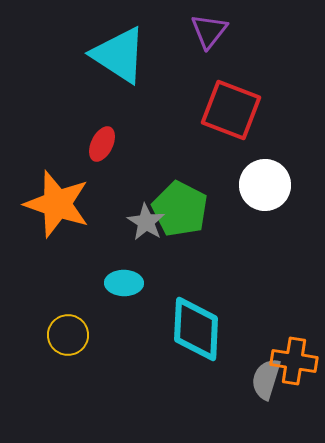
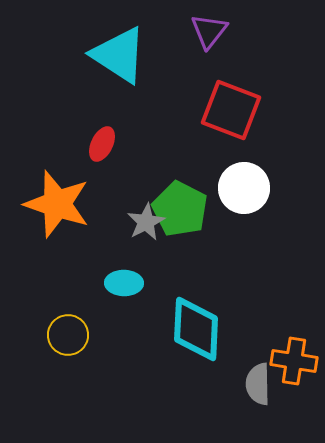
white circle: moved 21 px left, 3 px down
gray star: rotated 12 degrees clockwise
gray semicircle: moved 8 px left, 5 px down; rotated 18 degrees counterclockwise
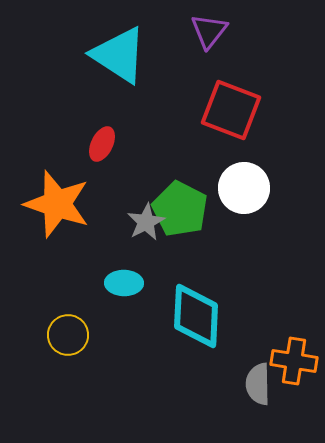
cyan diamond: moved 13 px up
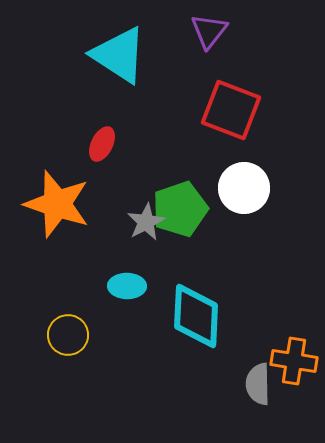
green pentagon: rotated 26 degrees clockwise
cyan ellipse: moved 3 px right, 3 px down
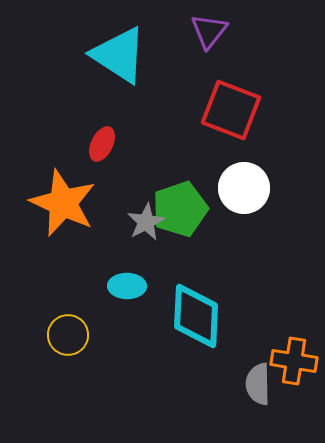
orange star: moved 6 px right, 1 px up; rotated 6 degrees clockwise
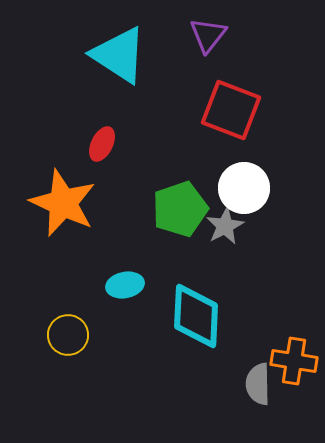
purple triangle: moved 1 px left, 4 px down
gray star: moved 79 px right, 4 px down
cyan ellipse: moved 2 px left, 1 px up; rotated 12 degrees counterclockwise
